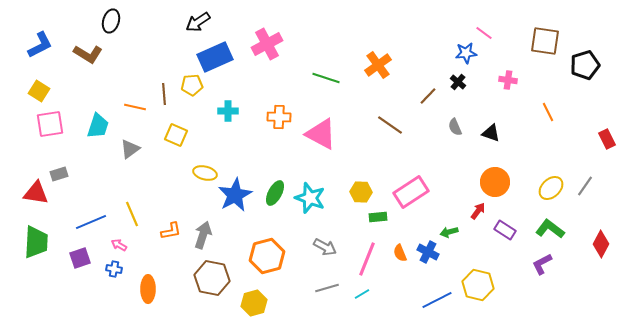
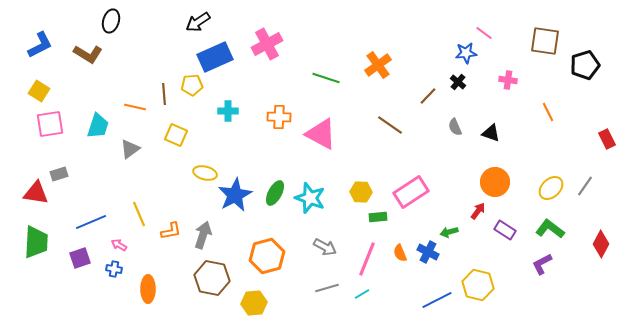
yellow line at (132, 214): moved 7 px right
yellow hexagon at (254, 303): rotated 10 degrees clockwise
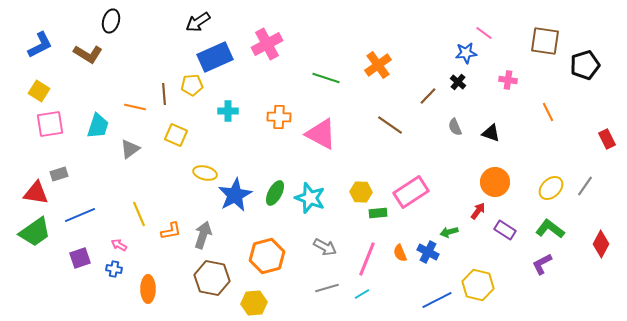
green rectangle at (378, 217): moved 4 px up
blue line at (91, 222): moved 11 px left, 7 px up
green trapezoid at (36, 242): moved 1 px left, 10 px up; rotated 52 degrees clockwise
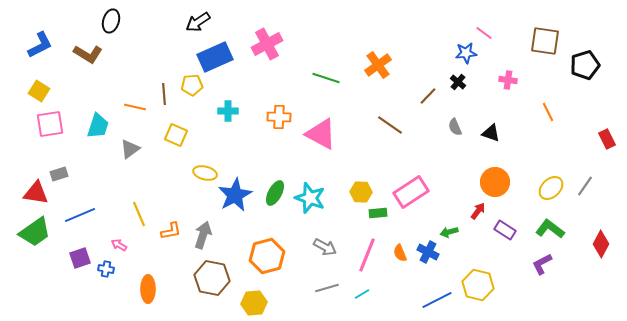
pink line at (367, 259): moved 4 px up
blue cross at (114, 269): moved 8 px left
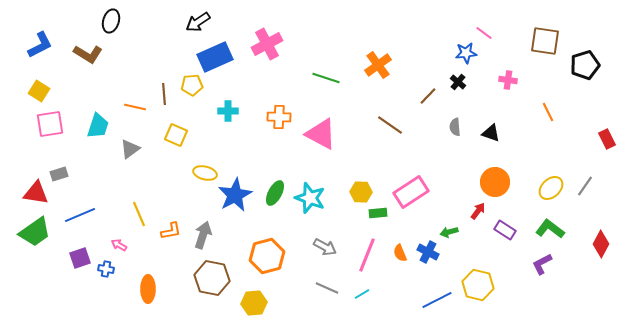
gray semicircle at (455, 127): rotated 18 degrees clockwise
gray line at (327, 288): rotated 40 degrees clockwise
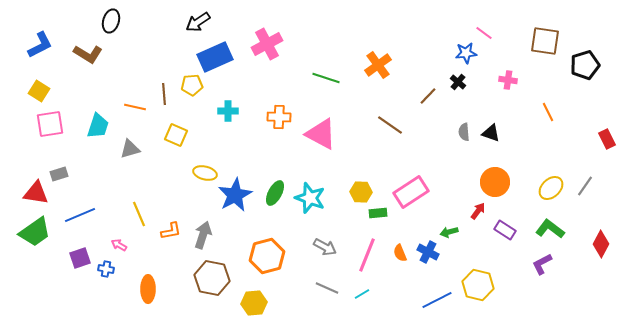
gray semicircle at (455, 127): moved 9 px right, 5 px down
gray triangle at (130, 149): rotated 20 degrees clockwise
